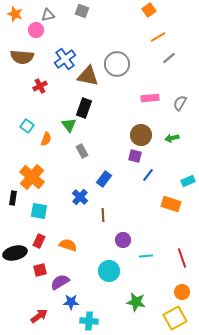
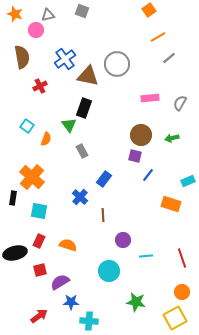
brown semicircle at (22, 57): rotated 105 degrees counterclockwise
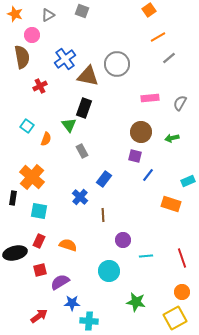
gray triangle at (48, 15): rotated 16 degrees counterclockwise
pink circle at (36, 30): moved 4 px left, 5 px down
brown circle at (141, 135): moved 3 px up
blue star at (71, 302): moved 1 px right, 1 px down
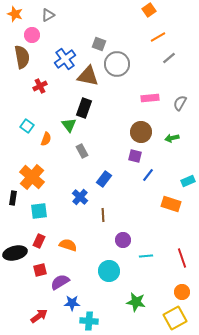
gray square at (82, 11): moved 17 px right, 33 px down
cyan square at (39, 211): rotated 18 degrees counterclockwise
